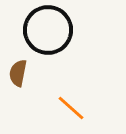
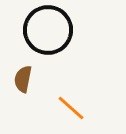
brown semicircle: moved 5 px right, 6 px down
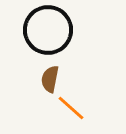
brown semicircle: moved 27 px right
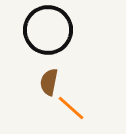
brown semicircle: moved 1 px left, 3 px down
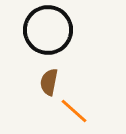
orange line: moved 3 px right, 3 px down
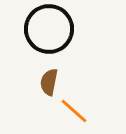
black circle: moved 1 px right, 1 px up
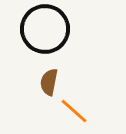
black circle: moved 4 px left
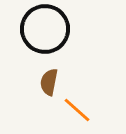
orange line: moved 3 px right, 1 px up
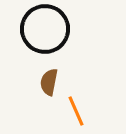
orange line: moved 1 px left, 1 px down; rotated 24 degrees clockwise
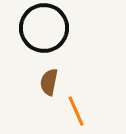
black circle: moved 1 px left, 1 px up
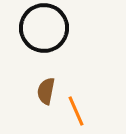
brown semicircle: moved 3 px left, 9 px down
